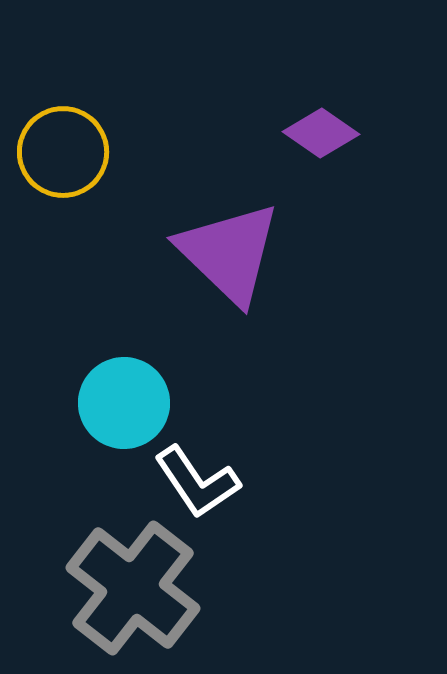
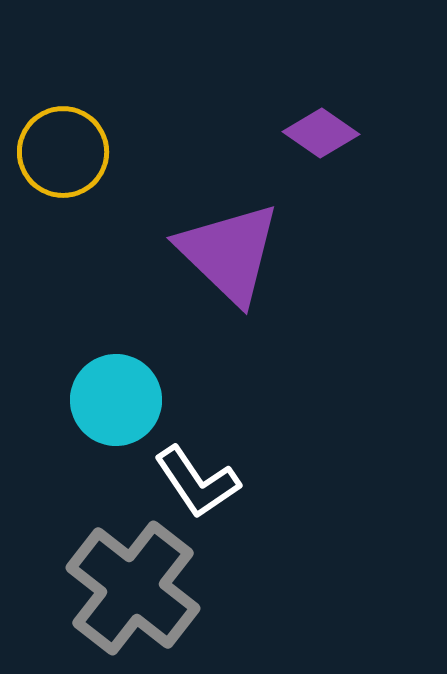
cyan circle: moved 8 px left, 3 px up
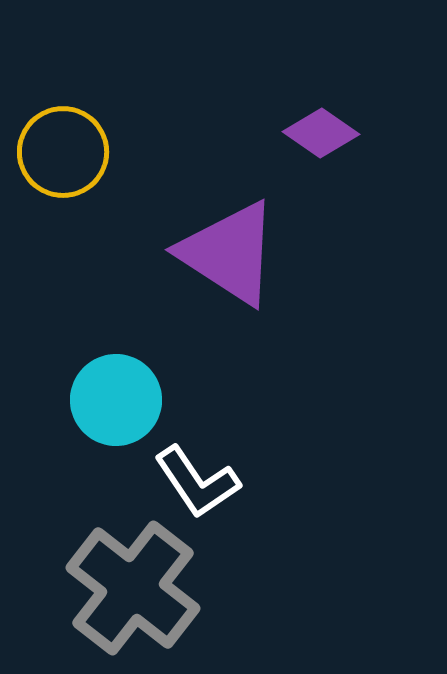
purple triangle: rotated 11 degrees counterclockwise
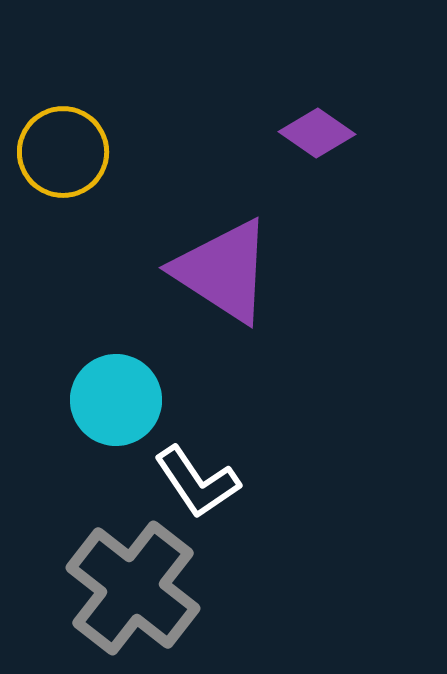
purple diamond: moved 4 px left
purple triangle: moved 6 px left, 18 px down
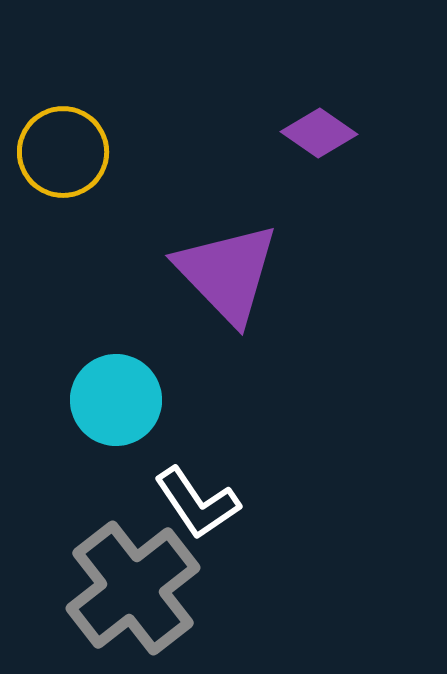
purple diamond: moved 2 px right
purple triangle: moved 4 px right, 2 px down; rotated 13 degrees clockwise
white L-shape: moved 21 px down
gray cross: rotated 14 degrees clockwise
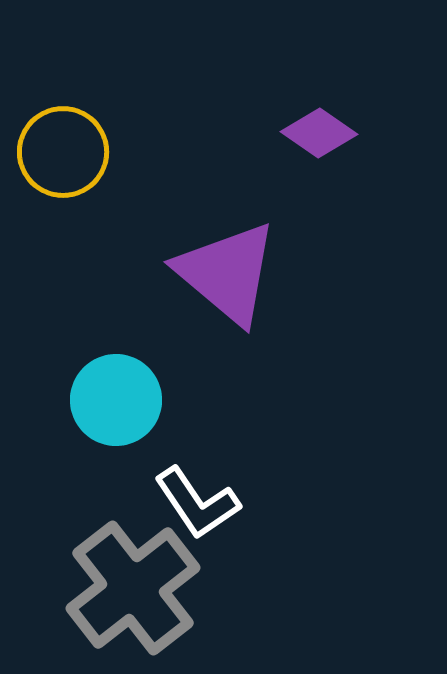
purple triangle: rotated 6 degrees counterclockwise
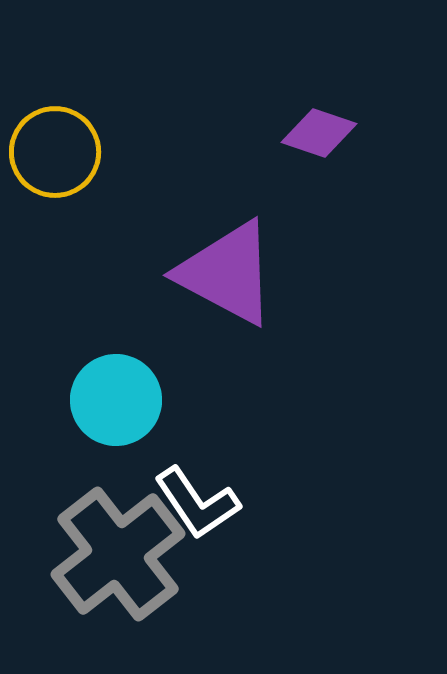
purple diamond: rotated 16 degrees counterclockwise
yellow circle: moved 8 px left
purple triangle: rotated 12 degrees counterclockwise
gray cross: moved 15 px left, 34 px up
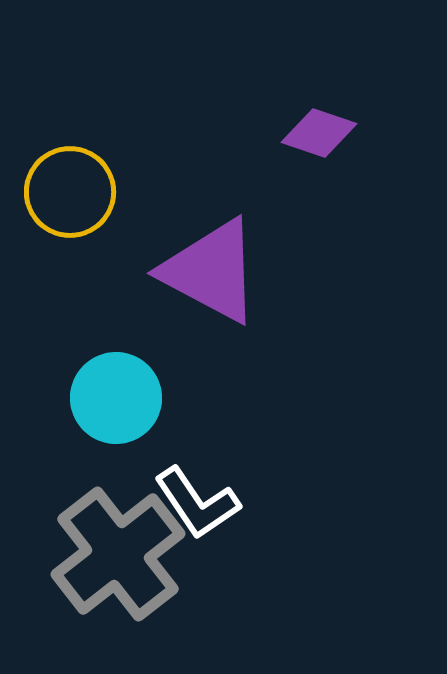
yellow circle: moved 15 px right, 40 px down
purple triangle: moved 16 px left, 2 px up
cyan circle: moved 2 px up
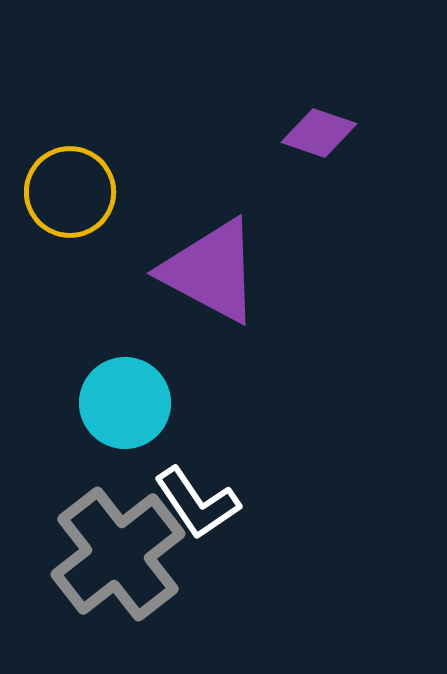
cyan circle: moved 9 px right, 5 px down
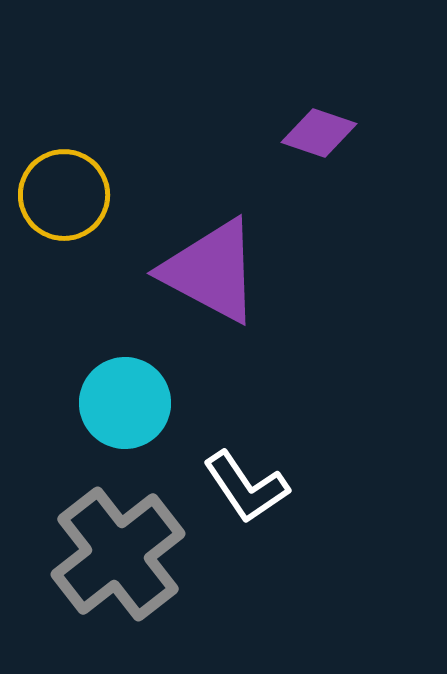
yellow circle: moved 6 px left, 3 px down
white L-shape: moved 49 px right, 16 px up
